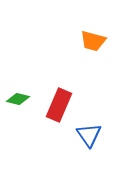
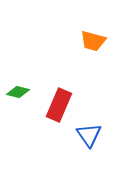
green diamond: moved 7 px up
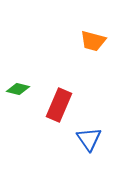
green diamond: moved 3 px up
blue triangle: moved 4 px down
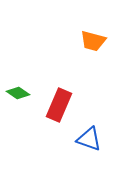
green diamond: moved 4 px down; rotated 20 degrees clockwise
blue triangle: rotated 36 degrees counterclockwise
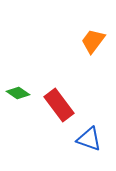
orange trapezoid: rotated 112 degrees clockwise
red rectangle: rotated 60 degrees counterclockwise
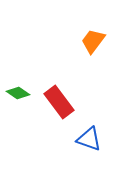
red rectangle: moved 3 px up
